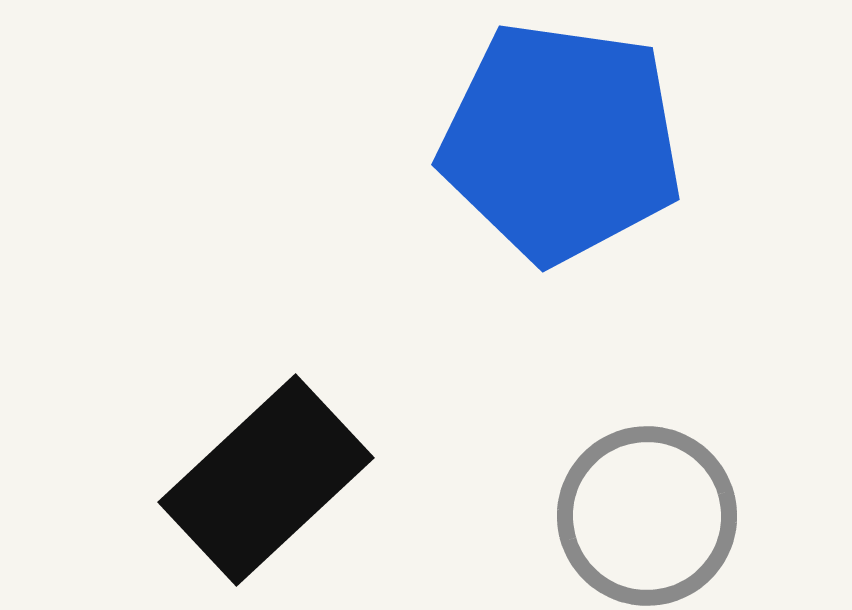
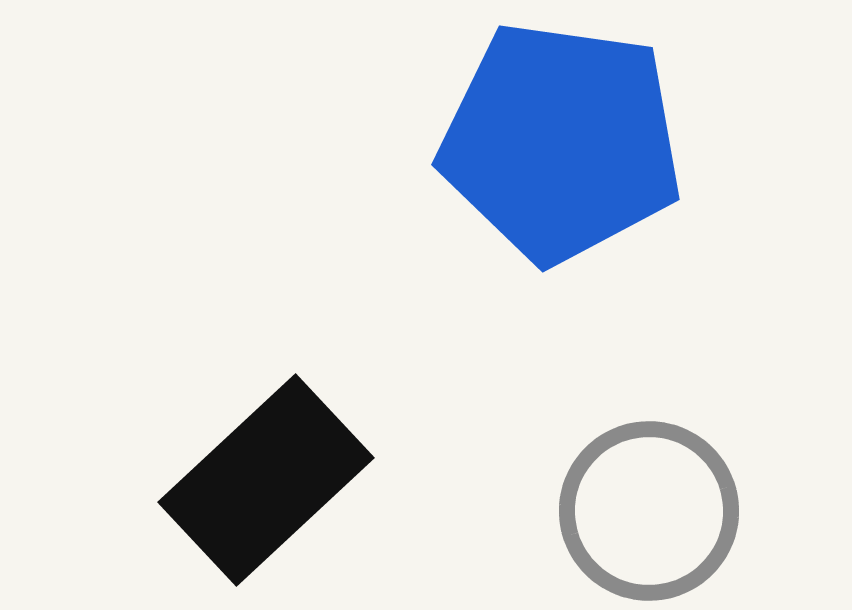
gray circle: moved 2 px right, 5 px up
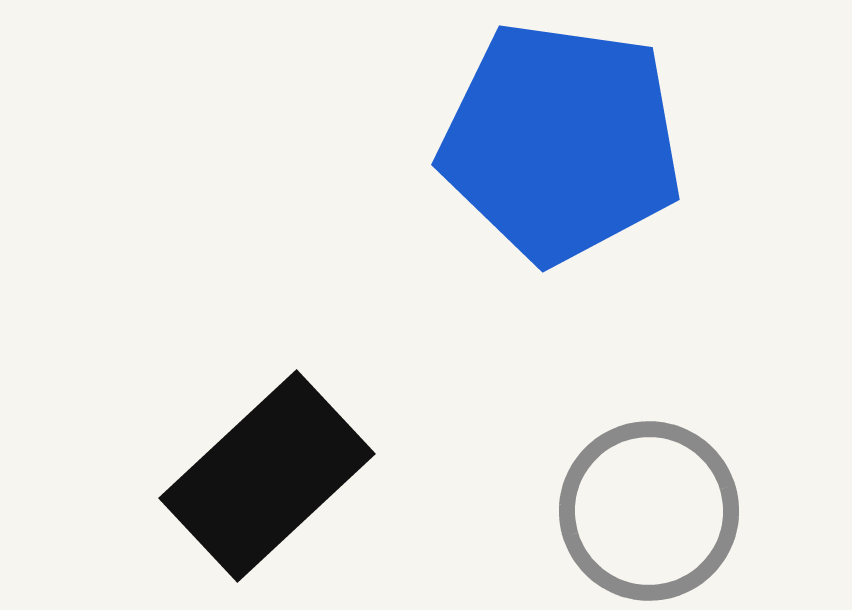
black rectangle: moved 1 px right, 4 px up
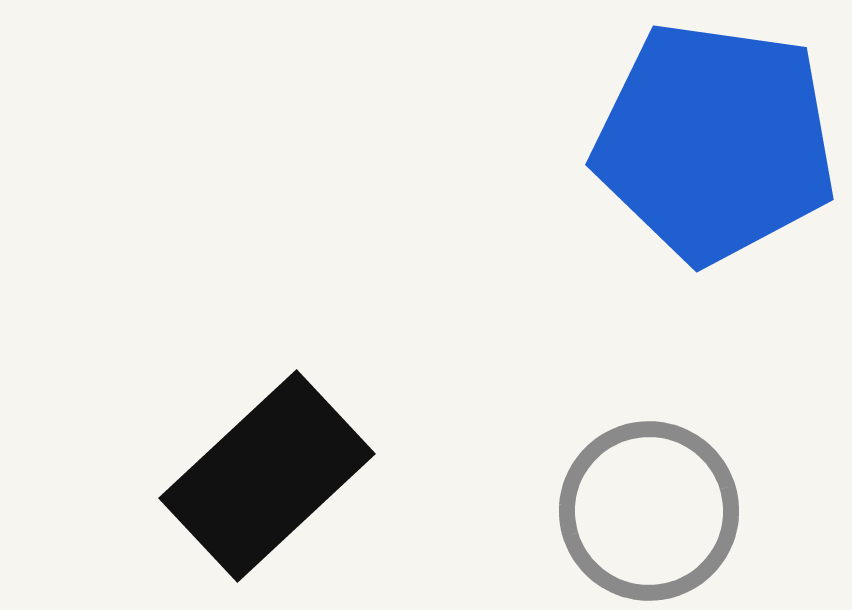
blue pentagon: moved 154 px right
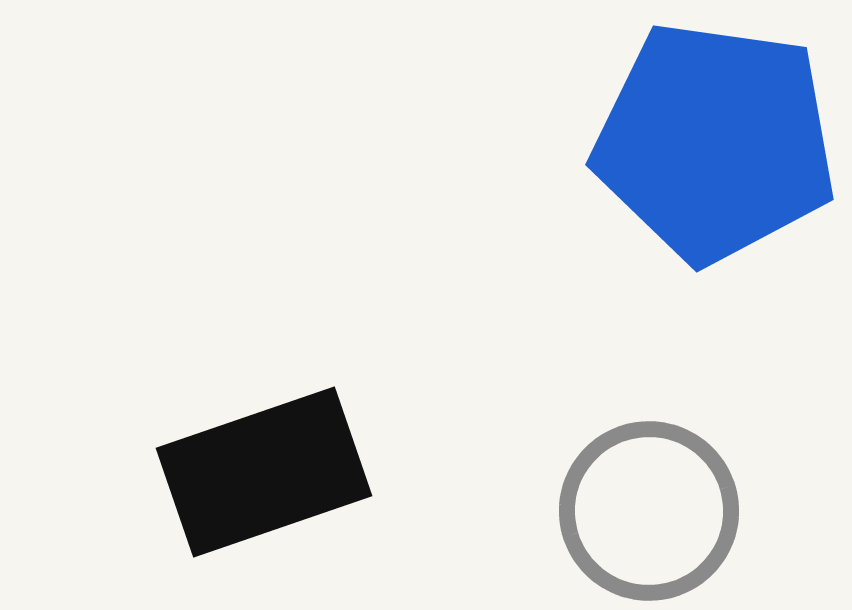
black rectangle: moved 3 px left, 4 px up; rotated 24 degrees clockwise
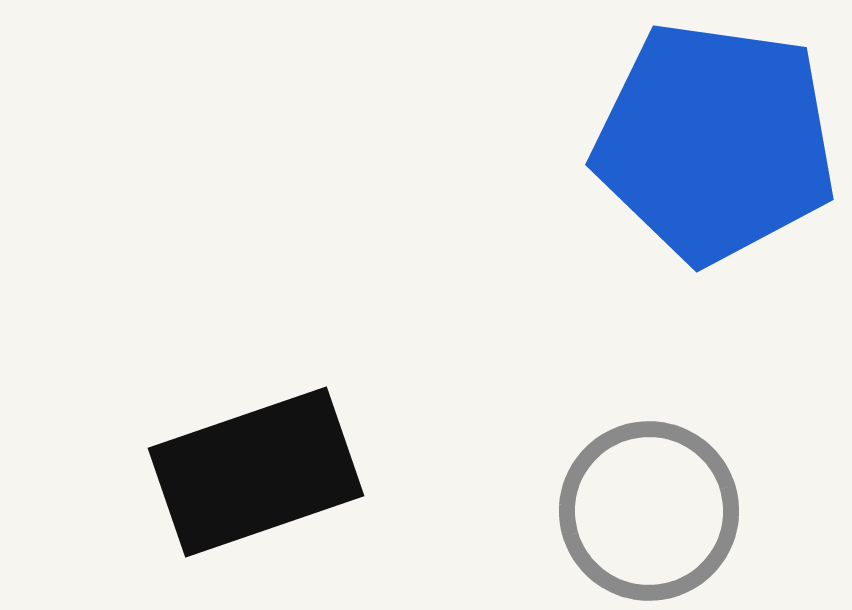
black rectangle: moved 8 px left
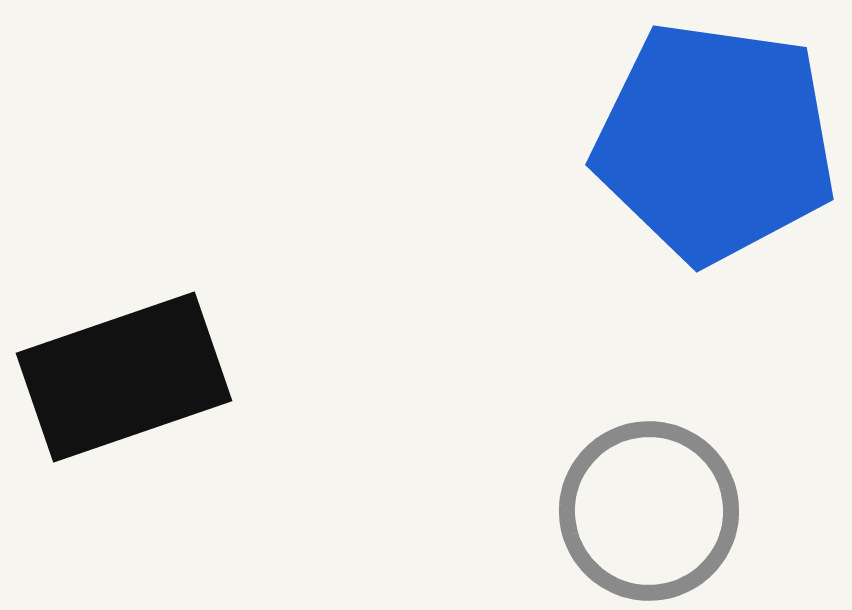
black rectangle: moved 132 px left, 95 px up
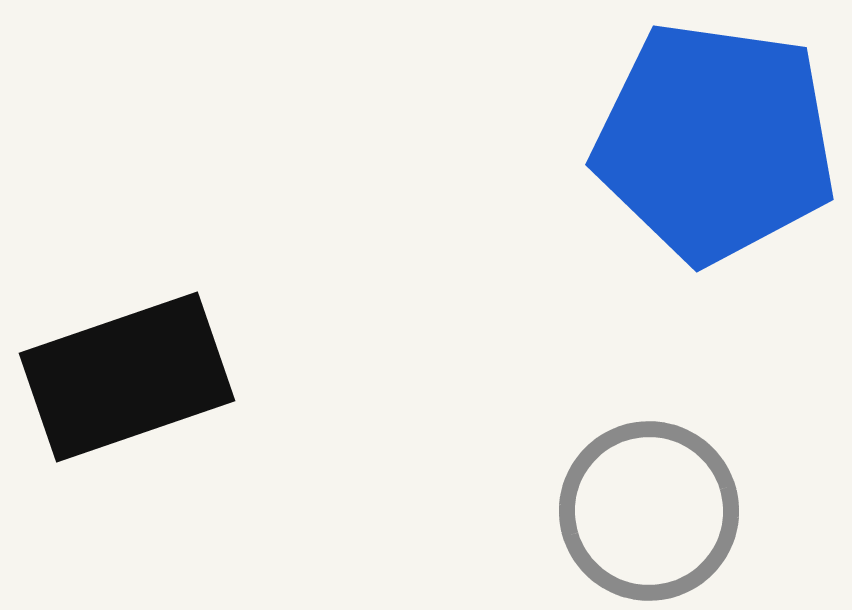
black rectangle: moved 3 px right
